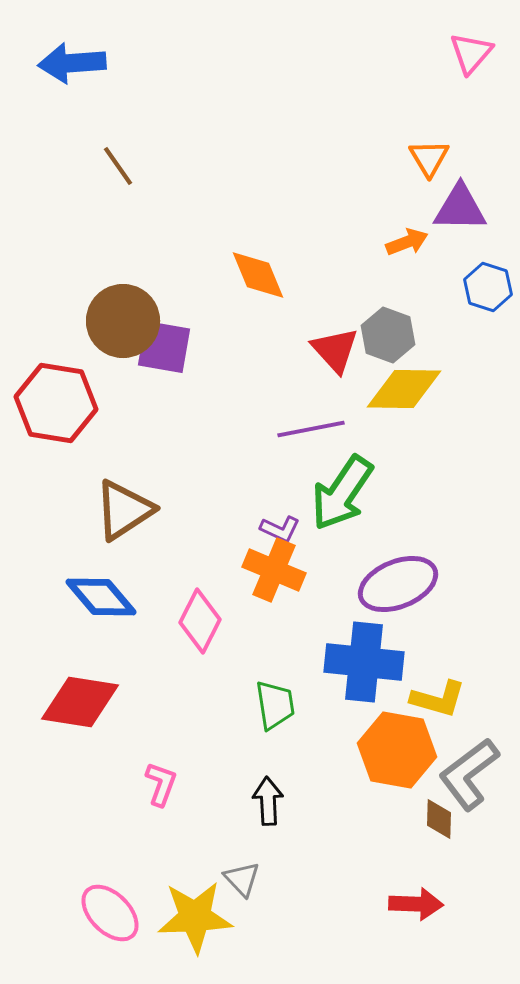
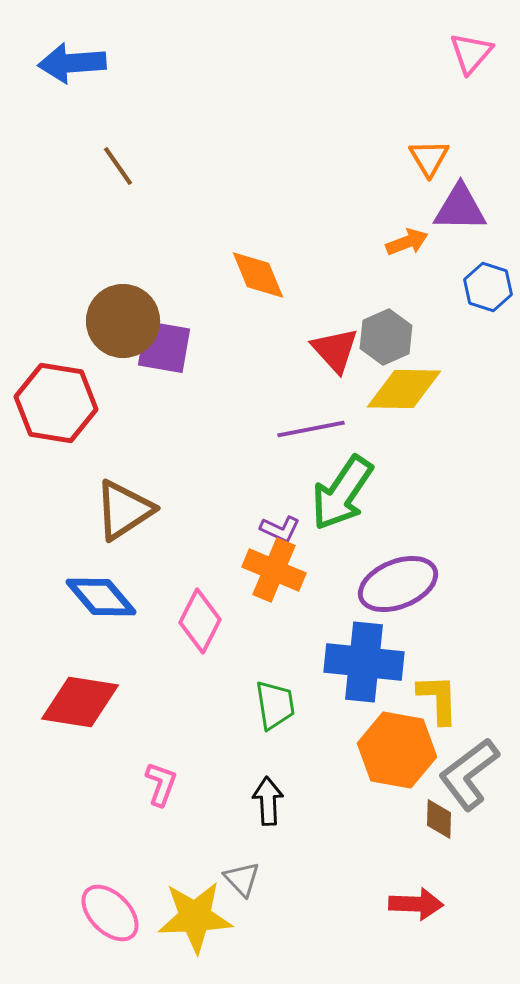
gray hexagon: moved 2 px left, 2 px down; rotated 16 degrees clockwise
yellow L-shape: rotated 108 degrees counterclockwise
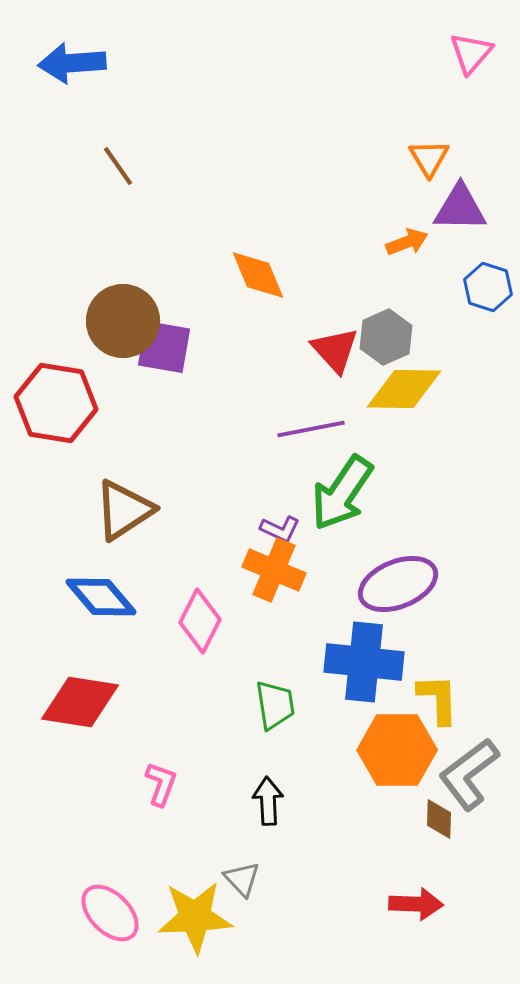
orange hexagon: rotated 10 degrees counterclockwise
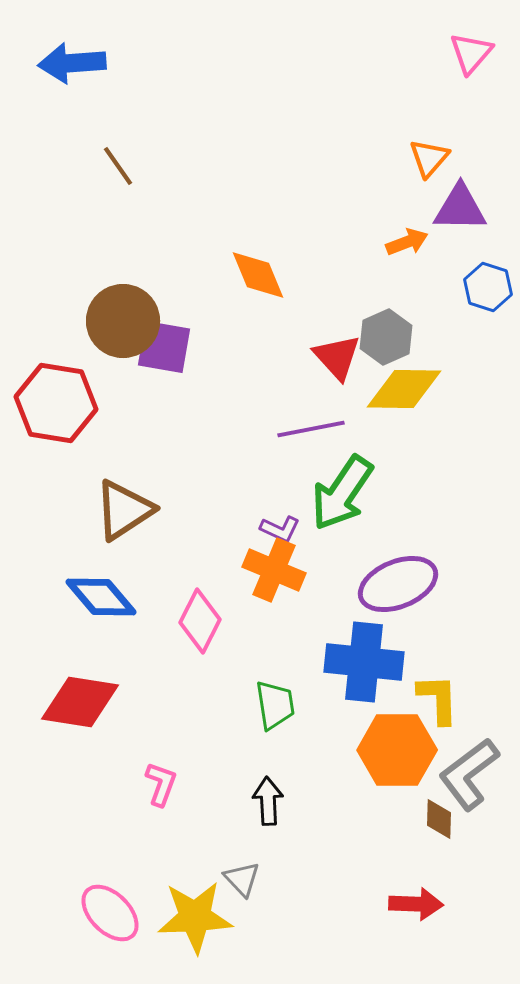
orange triangle: rotated 12 degrees clockwise
red triangle: moved 2 px right, 7 px down
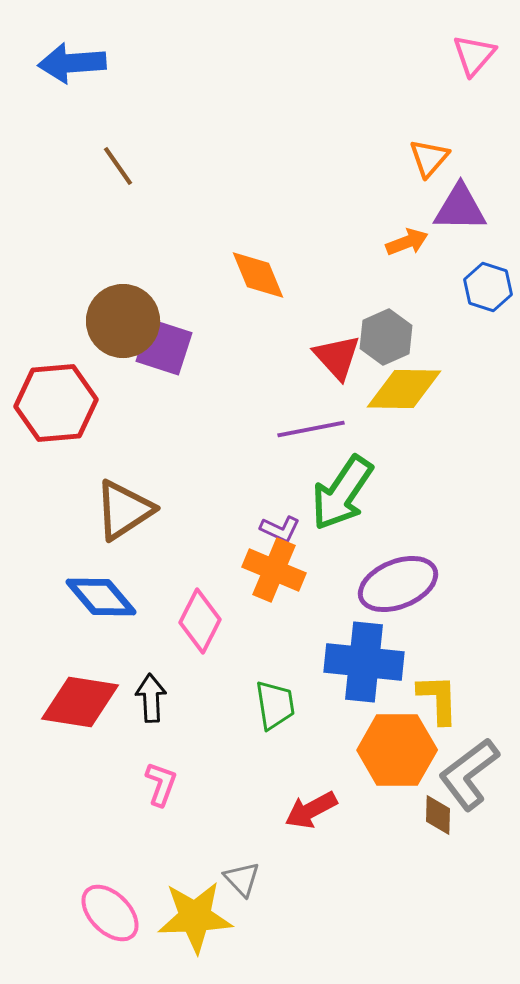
pink triangle: moved 3 px right, 2 px down
purple square: rotated 8 degrees clockwise
red hexagon: rotated 14 degrees counterclockwise
black arrow: moved 117 px left, 103 px up
brown diamond: moved 1 px left, 4 px up
red arrow: moved 105 px left, 94 px up; rotated 150 degrees clockwise
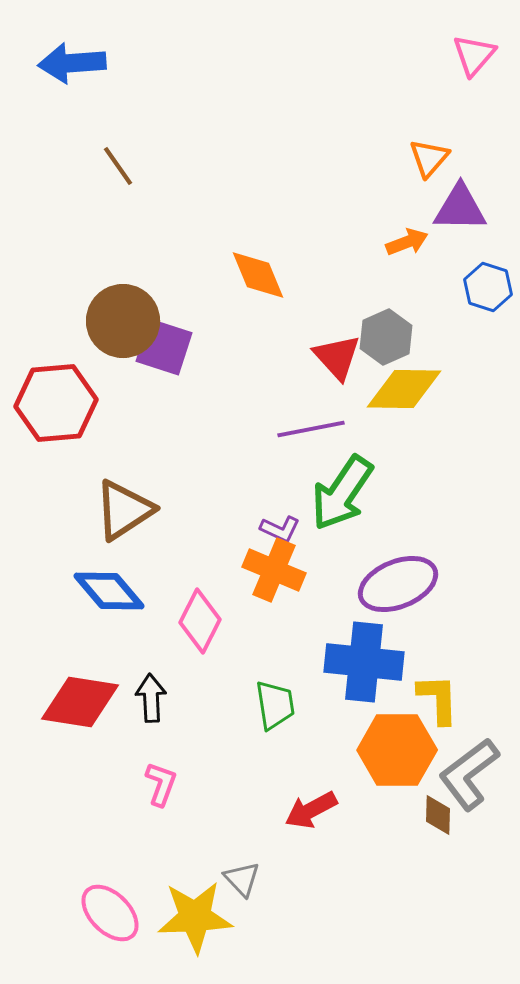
blue diamond: moved 8 px right, 6 px up
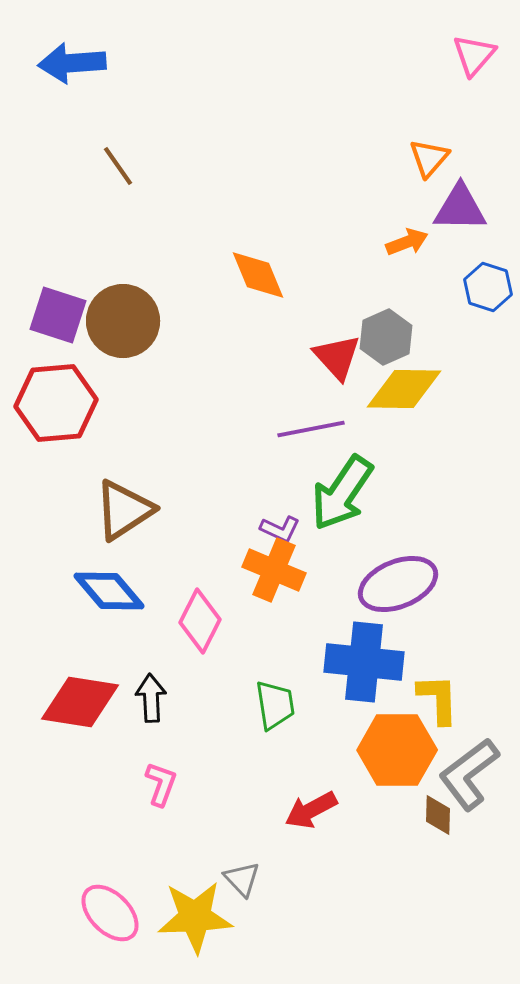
purple square: moved 106 px left, 32 px up
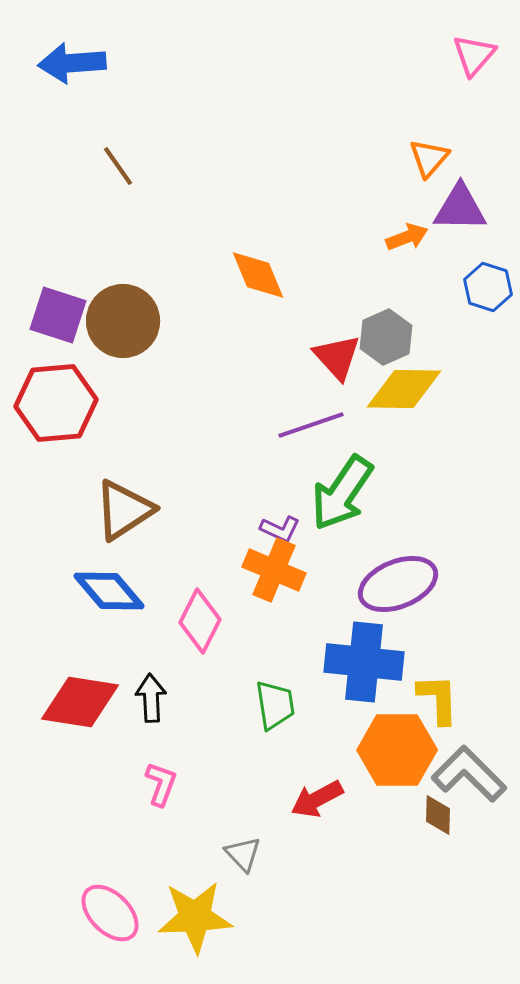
orange arrow: moved 5 px up
purple line: moved 4 px up; rotated 8 degrees counterclockwise
gray L-shape: rotated 82 degrees clockwise
red arrow: moved 6 px right, 11 px up
gray triangle: moved 1 px right, 25 px up
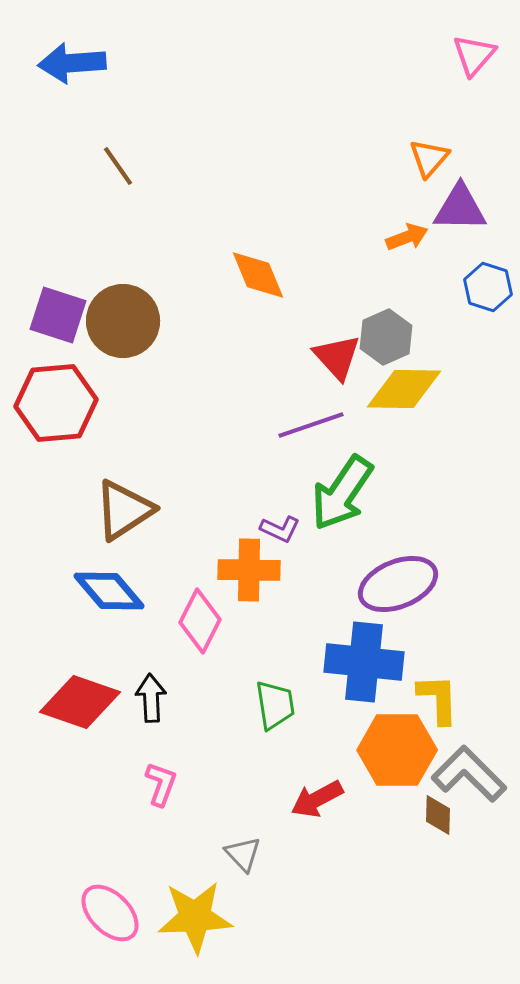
orange cross: moved 25 px left; rotated 22 degrees counterclockwise
red diamond: rotated 10 degrees clockwise
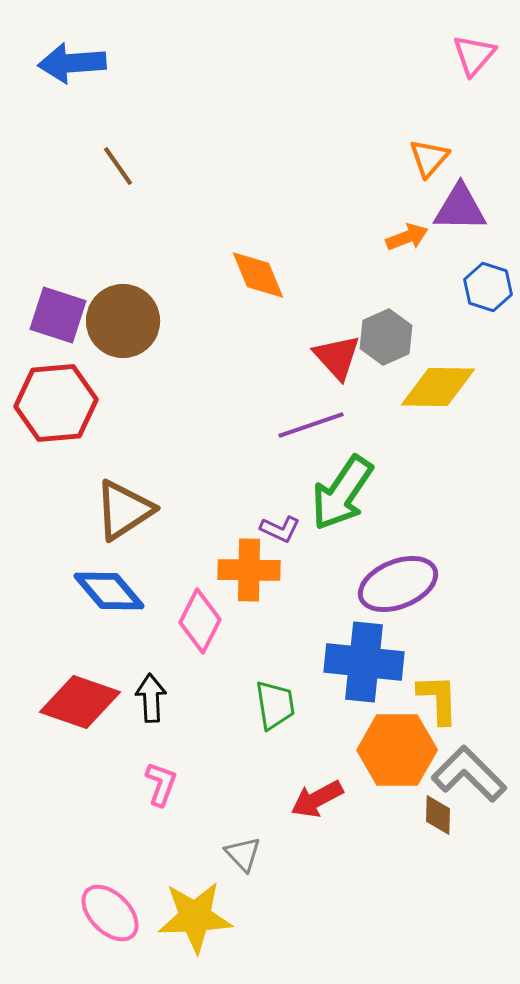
yellow diamond: moved 34 px right, 2 px up
